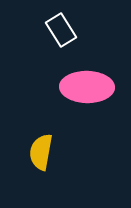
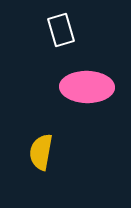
white rectangle: rotated 16 degrees clockwise
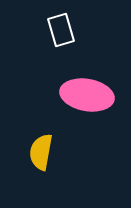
pink ellipse: moved 8 px down; rotated 9 degrees clockwise
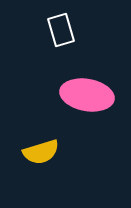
yellow semicircle: rotated 117 degrees counterclockwise
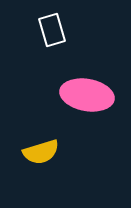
white rectangle: moved 9 px left
